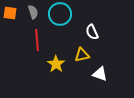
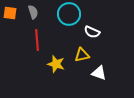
cyan circle: moved 9 px right
white semicircle: rotated 42 degrees counterclockwise
yellow star: rotated 18 degrees counterclockwise
white triangle: moved 1 px left, 1 px up
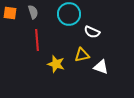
white triangle: moved 2 px right, 6 px up
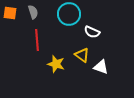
yellow triangle: rotated 49 degrees clockwise
